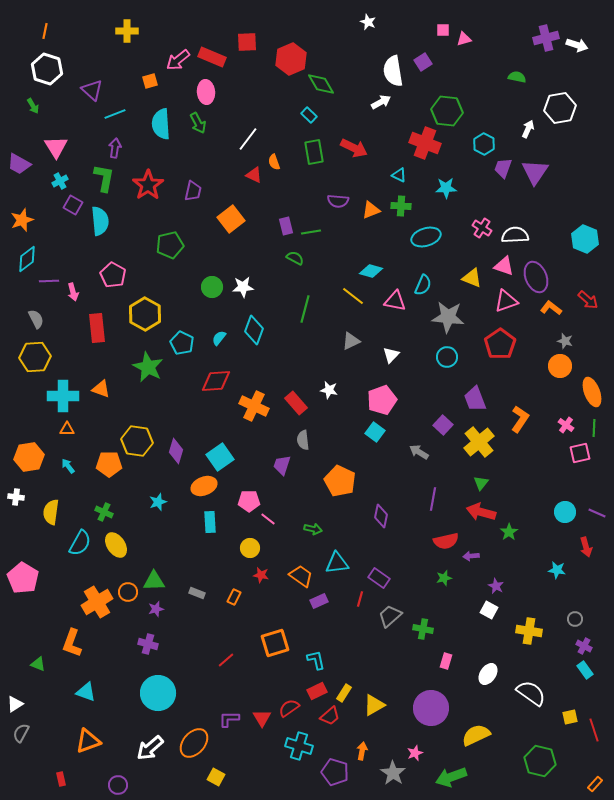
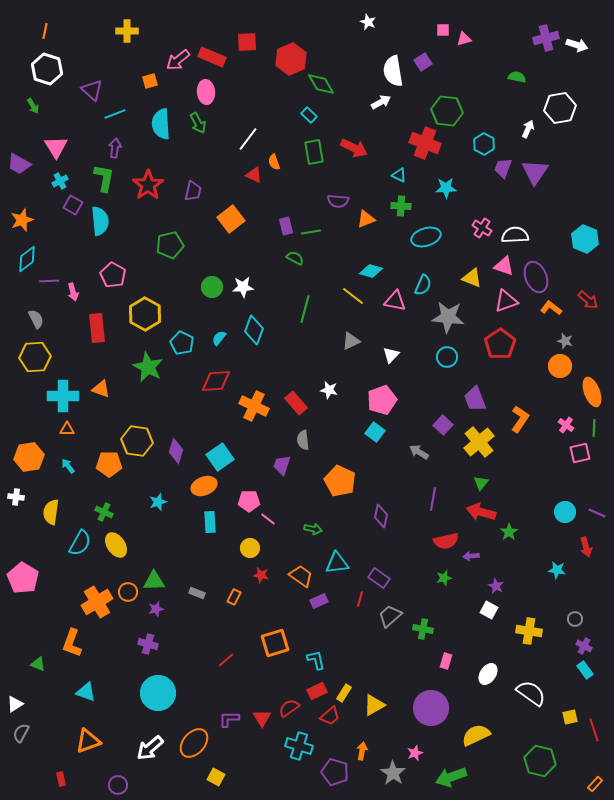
orange triangle at (371, 210): moved 5 px left, 9 px down
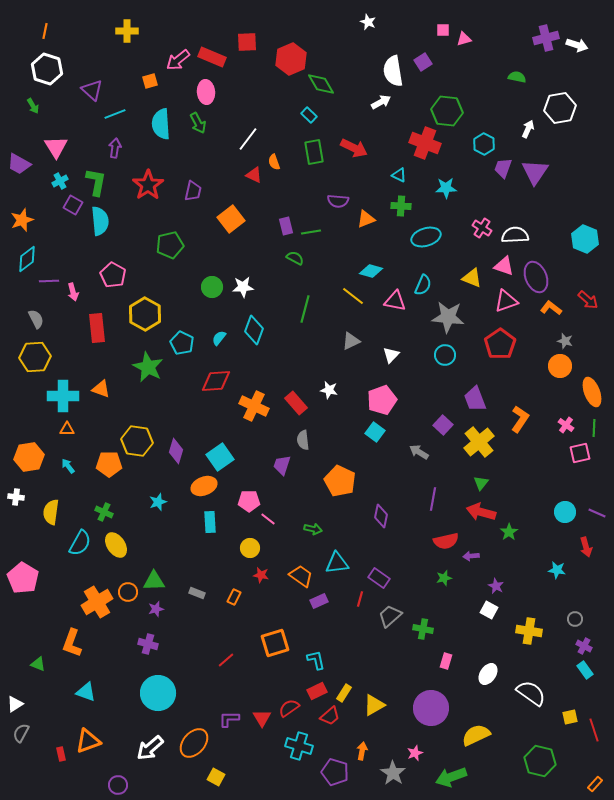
green L-shape at (104, 178): moved 8 px left, 4 px down
cyan circle at (447, 357): moved 2 px left, 2 px up
red rectangle at (61, 779): moved 25 px up
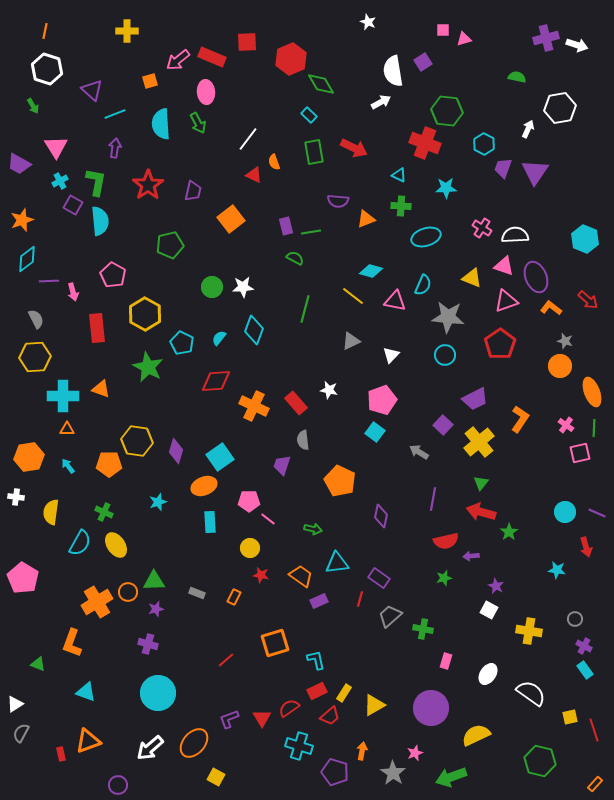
purple trapezoid at (475, 399): rotated 96 degrees counterclockwise
purple L-shape at (229, 719): rotated 20 degrees counterclockwise
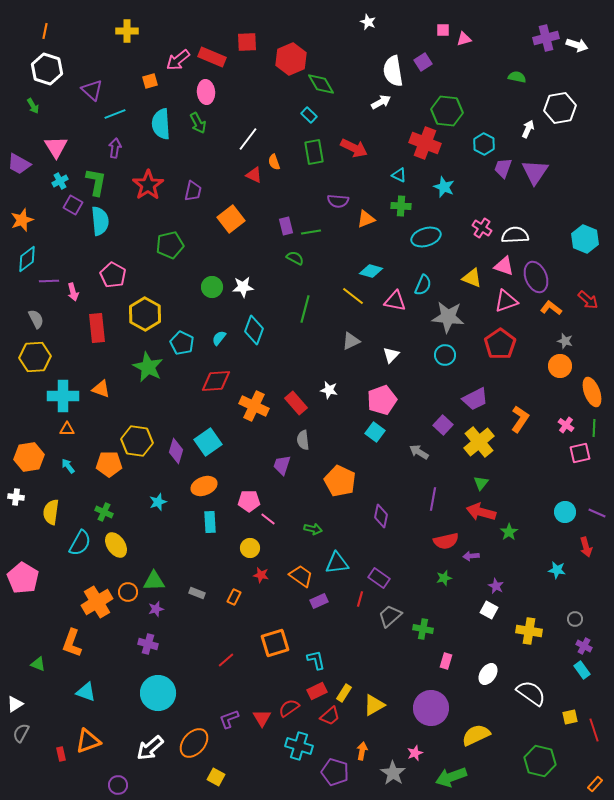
cyan star at (446, 188): moved 2 px left, 1 px up; rotated 25 degrees clockwise
cyan square at (220, 457): moved 12 px left, 15 px up
cyan rectangle at (585, 670): moved 3 px left
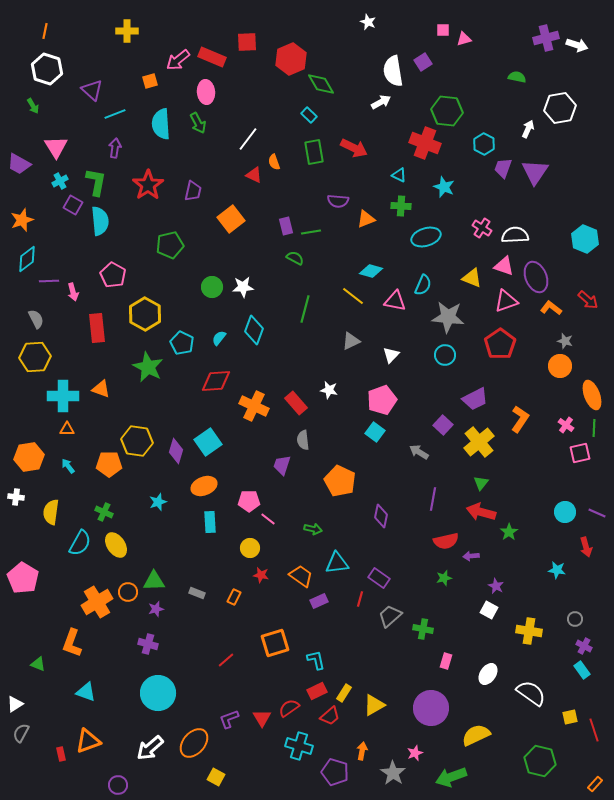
orange ellipse at (592, 392): moved 3 px down
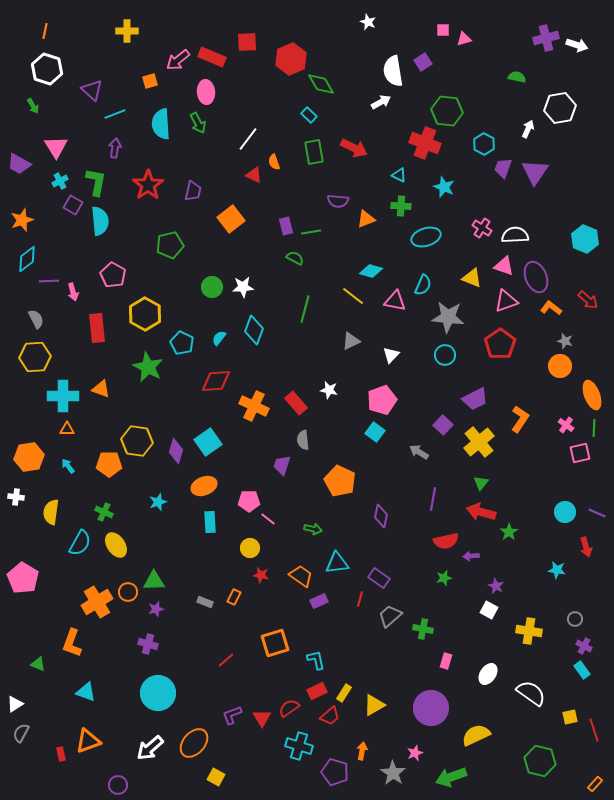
gray rectangle at (197, 593): moved 8 px right, 9 px down
purple L-shape at (229, 719): moved 3 px right, 4 px up
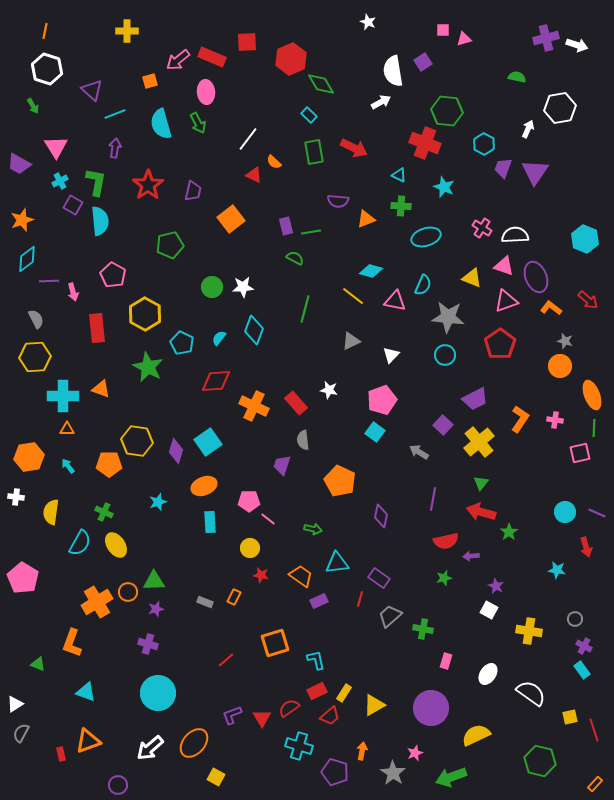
cyan semicircle at (161, 124): rotated 12 degrees counterclockwise
orange semicircle at (274, 162): rotated 28 degrees counterclockwise
pink cross at (566, 425): moved 11 px left, 5 px up; rotated 28 degrees counterclockwise
